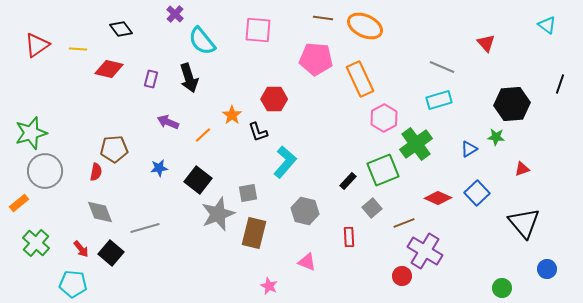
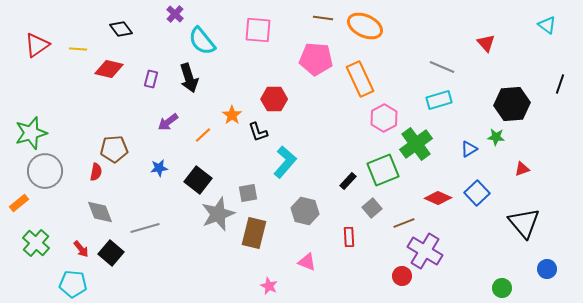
purple arrow at (168, 122): rotated 60 degrees counterclockwise
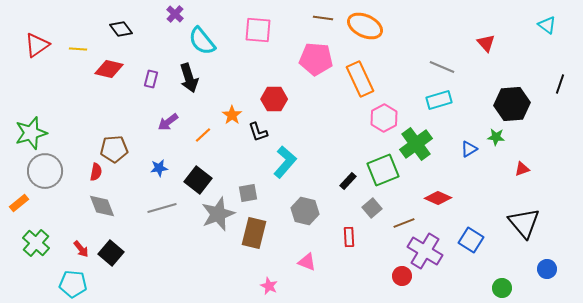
blue square at (477, 193): moved 6 px left, 47 px down; rotated 15 degrees counterclockwise
gray diamond at (100, 212): moved 2 px right, 6 px up
gray line at (145, 228): moved 17 px right, 20 px up
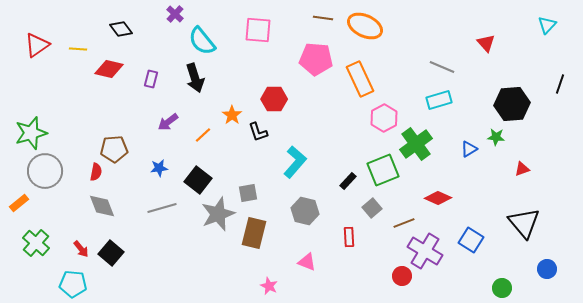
cyan triangle at (547, 25): rotated 36 degrees clockwise
black arrow at (189, 78): moved 6 px right
cyan L-shape at (285, 162): moved 10 px right
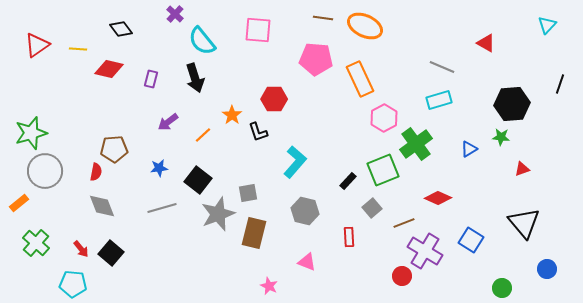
red triangle at (486, 43): rotated 18 degrees counterclockwise
green star at (496, 137): moved 5 px right
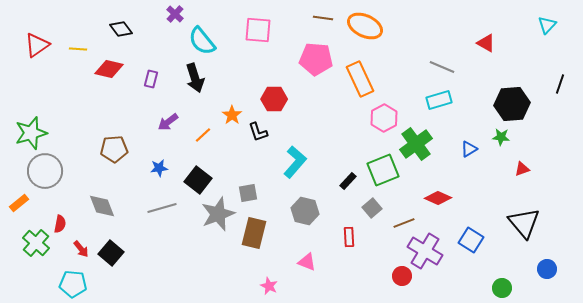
red semicircle at (96, 172): moved 36 px left, 52 px down
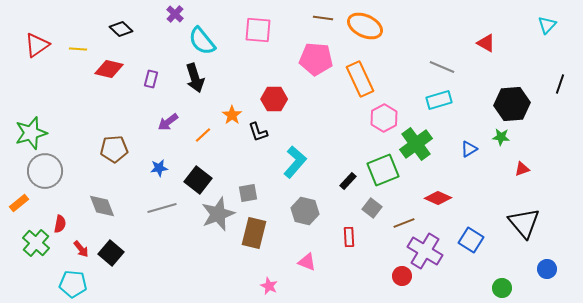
black diamond at (121, 29): rotated 10 degrees counterclockwise
gray square at (372, 208): rotated 12 degrees counterclockwise
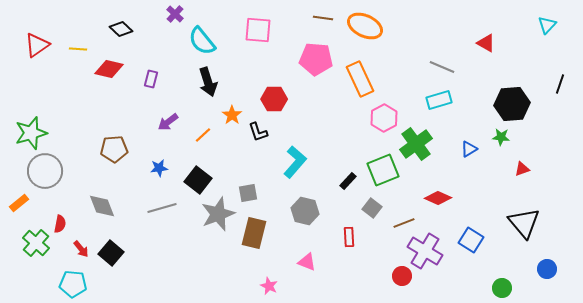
black arrow at (195, 78): moved 13 px right, 4 px down
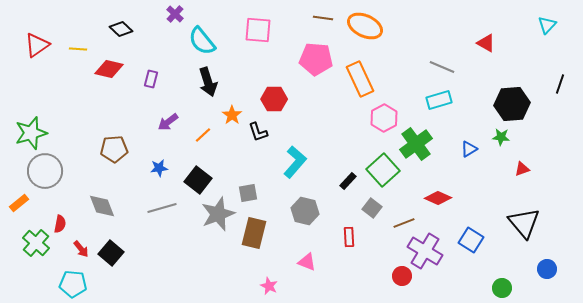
green square at (383, 170): rotated 20 degrees counterclockwise
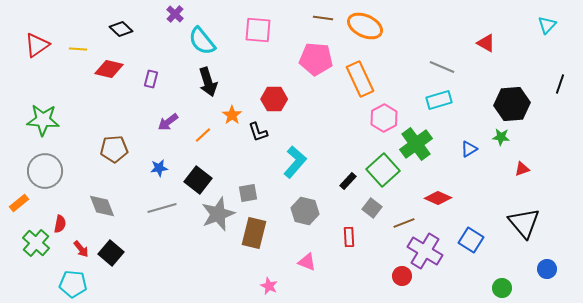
green star at (31, 133): moved 12 px right, 13 px up; rotated 20 degrees clockwise
